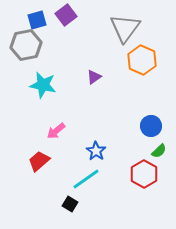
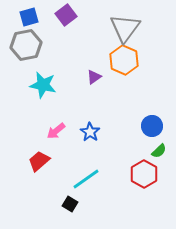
blue square: moved 8 px left, 3 px up
orange hexagon: moved 18 px left
blue circle: moved 1 px right
blue star: moved 6 px left, 19 px up
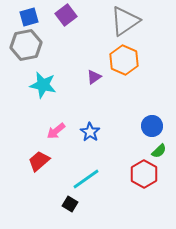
gray triangle: moved 7 px up; rotated 20 degrees clockwise
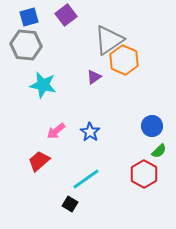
gray triangle: moved 16 px left, 19 px down
gray hexagon: rotated 16 degrees clockwise
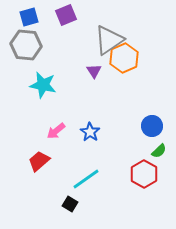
purple square: rotated 15 degrees clockwise
orange hexagon: moved 2 px up; rotated 12 degrees clockwise
purple triangle: moved 6 px up; rotated 28 degrees counterclockwise
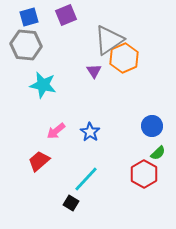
green semicircle: moved 1 px left, 2 px down
cyan line: rotated 12 degrees counterclockwise
black square: moved 1 px right, 1 px up
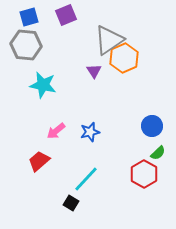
blue star: rotated 24 degrees clockwise
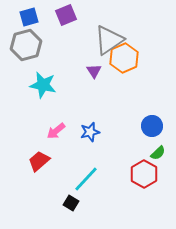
gray hexagon: rotated 20 degrees counterclockwise
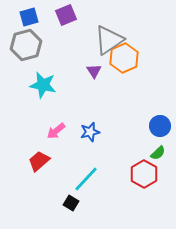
blue circle: moved 8 px right
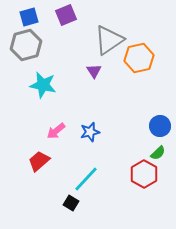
orange hexagon: moved 15 px right; rotated 12 degrees clockwise
